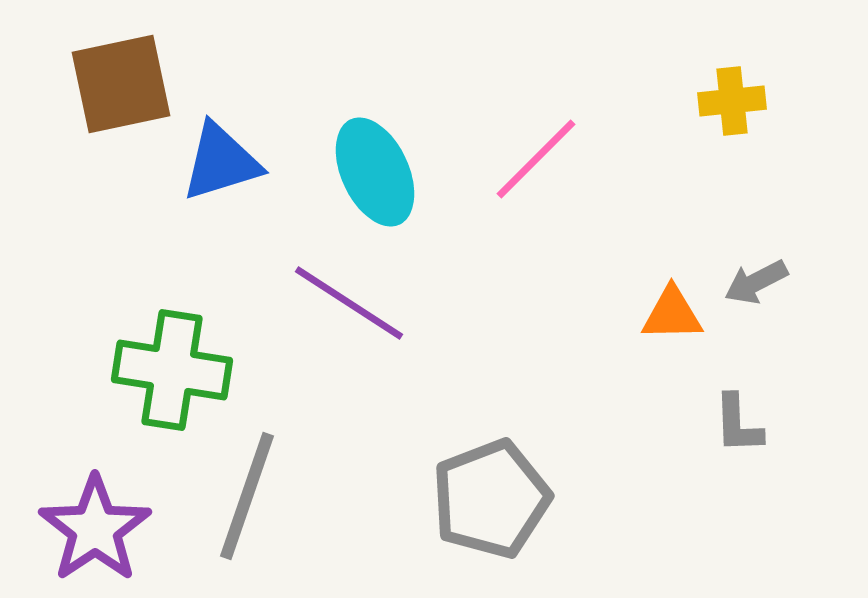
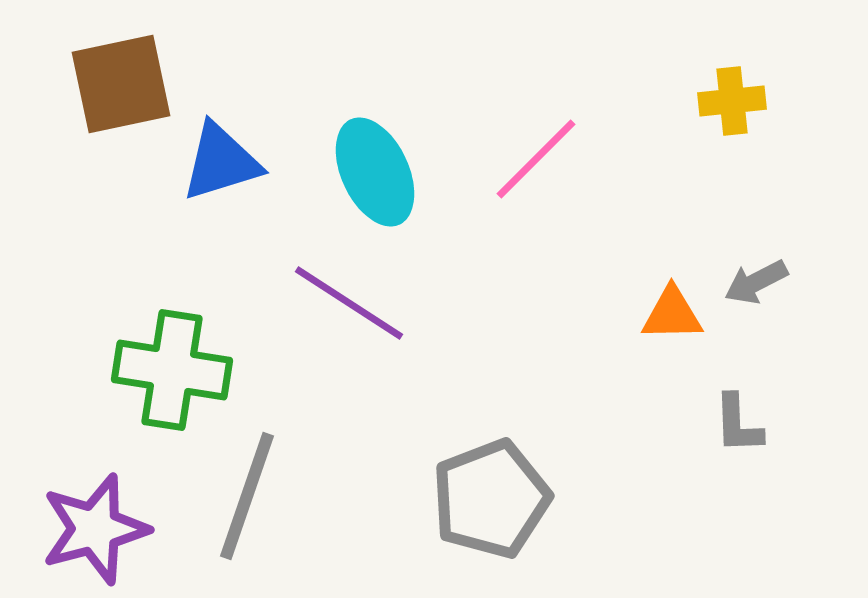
purple star: rotated 19 degrees clockwise
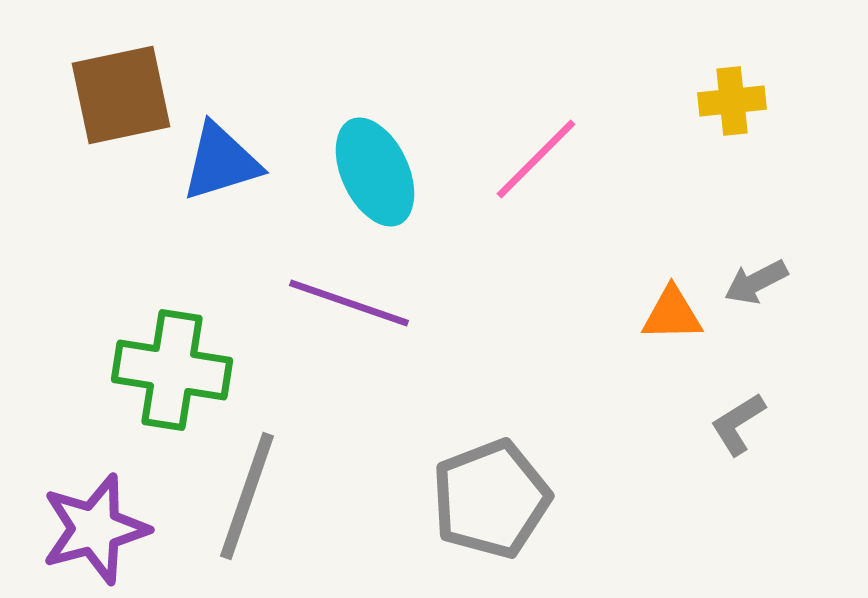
brown square: moved 11 px down
purple line: rotated 14 degrees counterclockwise
gray L-shape: rotated 60 degrees clockwise
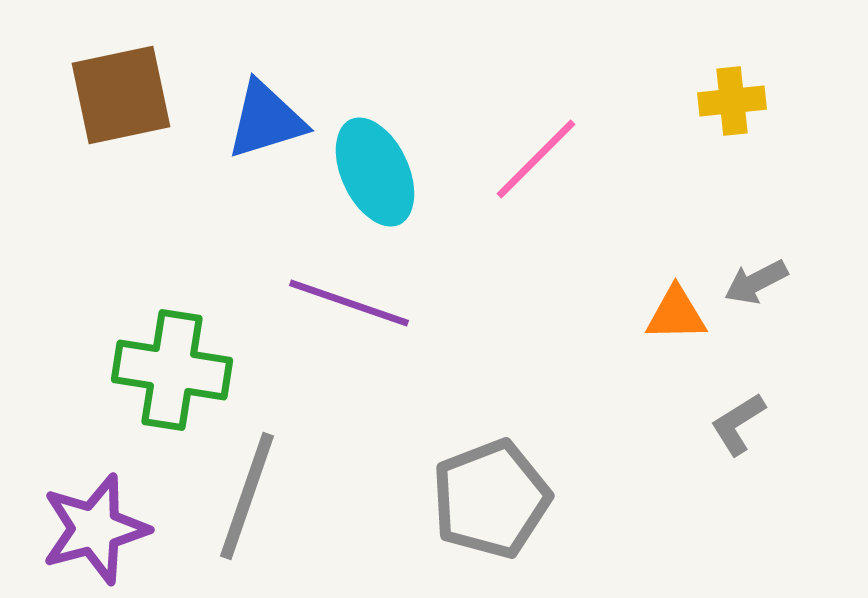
blue triangle: moved 45 px right, 42 px up
orange triangle: moved 4 px right
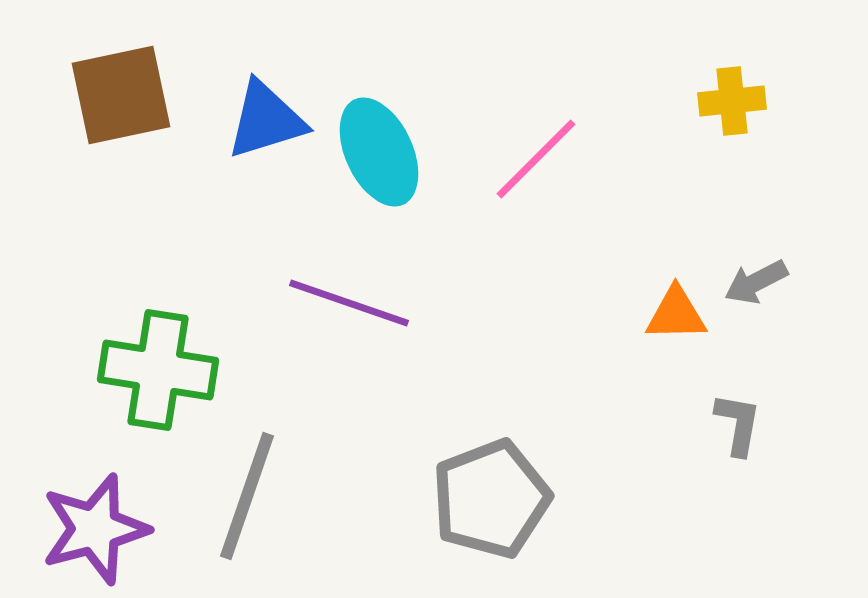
cyan ellipse: moved 4 px right, 20 px up
green cross: moved 14 px left
gray L-shape: rotated 132 degrees clockwise
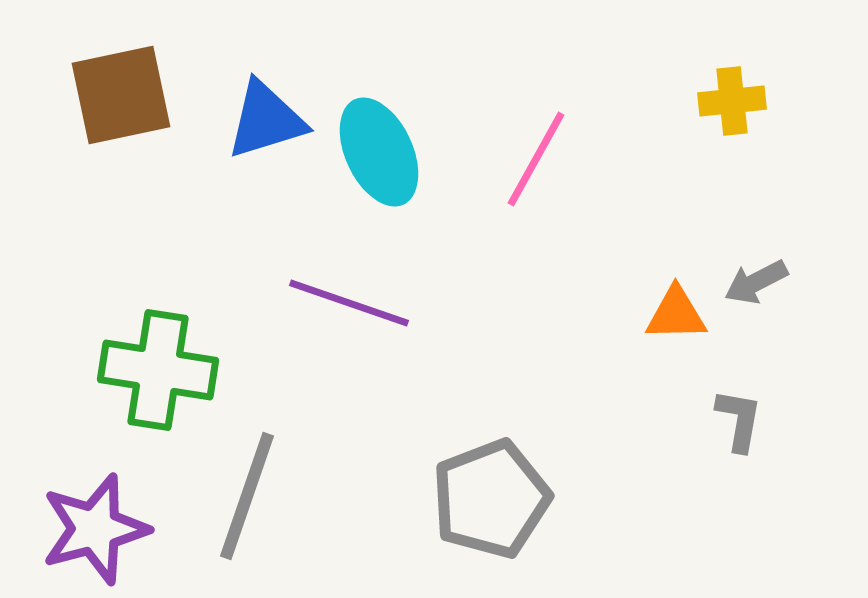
pink line: rotated 16 degrees counterclockwise
gray L-shape: moved 1 px right, 4 px up
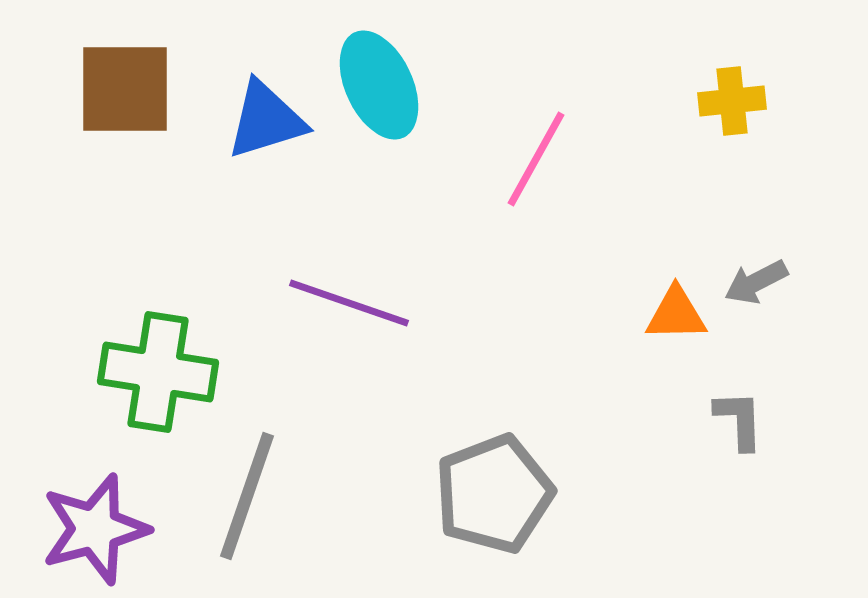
brown square: moved 4 px right, 6 px up; rotated 12 degrees clockwise
cyan ellipse: moved 67 px up
green cross: moved 2 px down
gray L-shape: rotated 12 degrees counterclockwise
gray pentagon: moved 3 px right, 5 px up
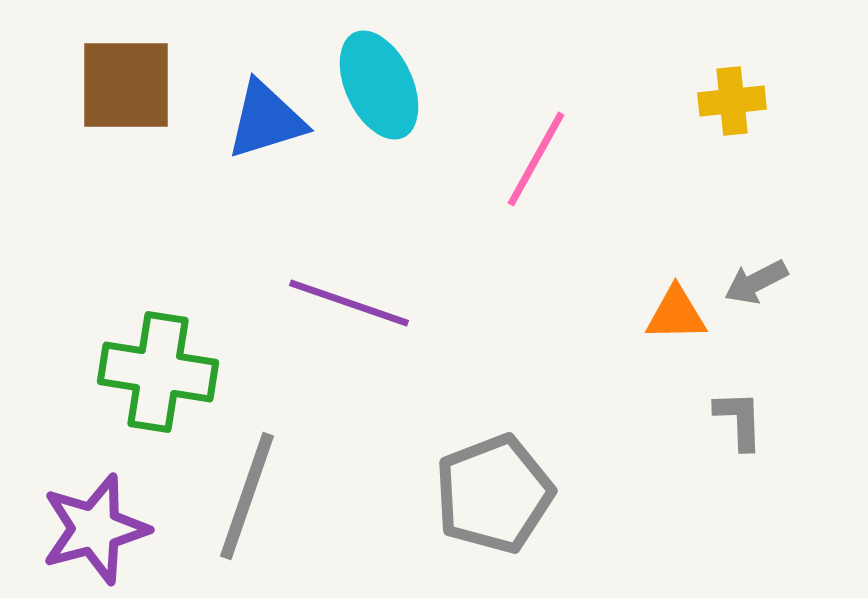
brown square: moved 1 px right, 4 px up
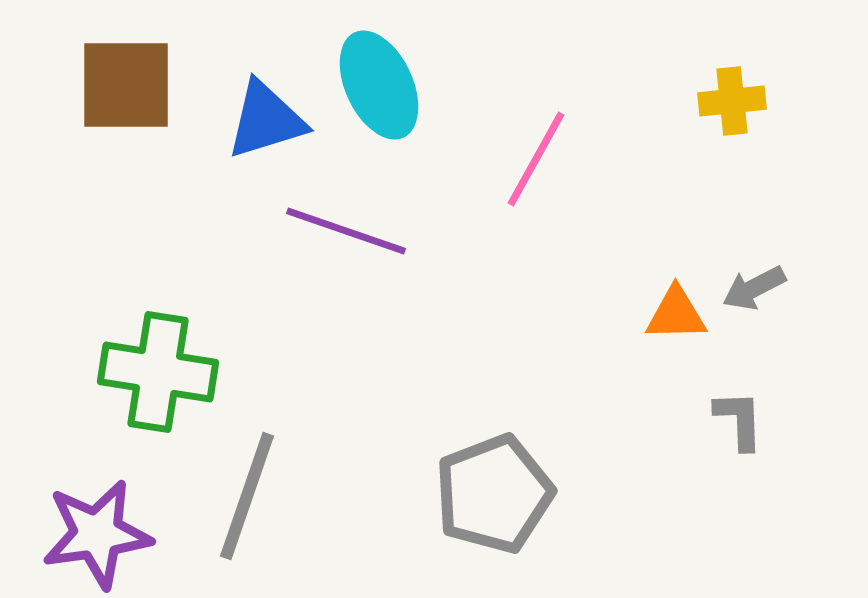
gray arrow: moved 2 px left, 6 px down
purple line: moved 3 px left, 72 px up
purple star: moved 2 px right, 5 px down; rotated 7 degrees clockwise
